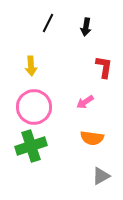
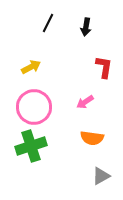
yellow arrow: moved 1 px down; rotated 114 degrees counterclockwise
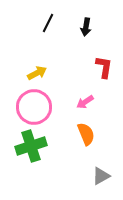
yellow arrow: moved 6 px right, 6 px down
orange semicircle: moved 6 px left, 4 px up; rotated 120 degrees counterclockwise
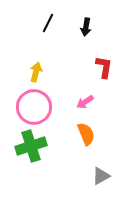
yellow arrow: moved 1 px left, 1 px up; rotated 48 degrees counterclockwise
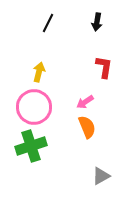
black arrow: moved 11 px right, 5 px up
yellow arrow: moved 3 px right
orange semicircle: moved 1 px right, 7 px up
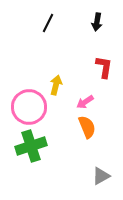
yellow arrow: moved 17 px right, 13 px down
pink circle: moved 5 px left
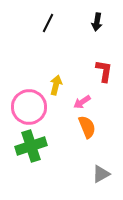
red L-shape: moved 4 px down
pink arrow: moved 3 px left
gray triangle: moved 2 px up
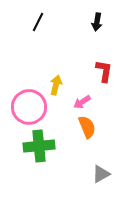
black line: moved 10 px left, 1 px up
green cross: moved 8 px right; rotated 12 degrees clockwise
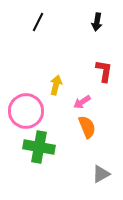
pink circle: moved 3 px left, 4 px down
green cross: moved 1 px down; rotated 16 degrees clockwise
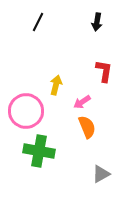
green cross: moved 4 px down
